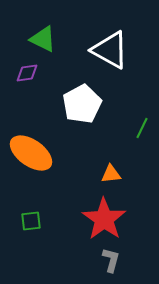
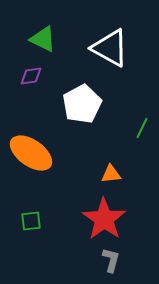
white triangle: moved 2 px up
purple diamond: moved 4 px right, 3 px down
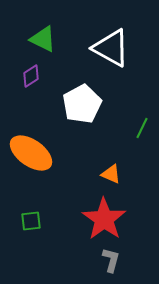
white triangle: moved 1 px right
purple diamond: rotated 25 degrees counterclockwise
orange triangle: rotated 30 degrees clockwise
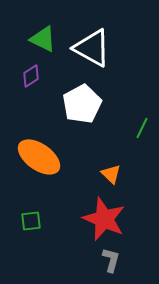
white triangle: moved 19 px left
orange ellipse: moved 8 px right, 4 px down
orange triangle: rotated 20 degrees clockwise
red star: rotated 12 degrees counterclockwise
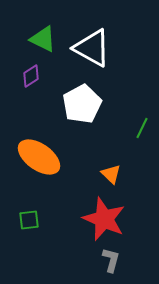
green square: moved 2 px left, 1 px up
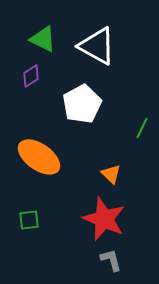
white triangle: moved 5 px right, 2 px up
gray L-shape: rotated 30 degrees counterclockwise
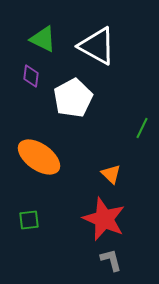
purple diamond: rotated 50 degrees counterclockwise
white pentagon: moved 9 px left, 6 px up
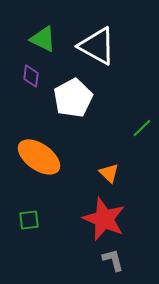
green line: rotated 20 degrees clockwise
orange triangle: moved 2 px left, 1 px up
gray L-shape: moved 2 px right
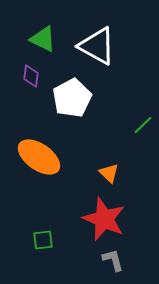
white pentagon: moved 1 px left
green line: moved 1 px right, 3 px up
green square: moved 14 px right, 20 px down
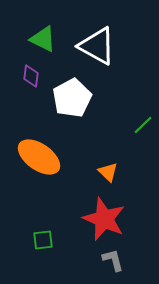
orange triangle: moved 1 px left, 1 px up
